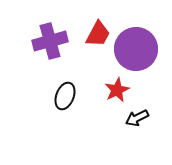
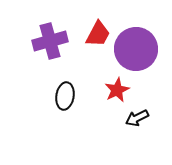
black ellipse: rotated 12 degrees counterclockwise
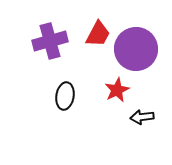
black arrow: moved 5 px right, 1 px up; rotated 20 degrees clockwise
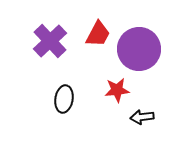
purple cross: rotated 28 degrees counterclockwise
purple circle: moved 3 px right
red star: rotated 20 degrees clockwise
black ellipse: moved 1 px left, 3 px down
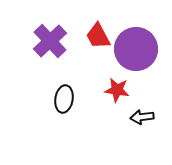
red trapezoid: moved 2 px down; rotated 124 degrees clockwise
purple circle: moved 3 px left
red star: rotated 15 degrees clockwise
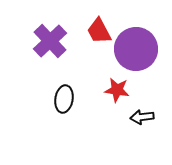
red trapezoid: moved 1 px right, 5 px up
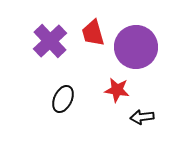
red trapezoid: moved 6 px left, 2 px down; rotated 12 degrees clockwise
purple circle: moved 2 px up
black ellipse: moved 1 px left; rotated 16 degrees clockwise
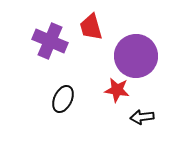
red trapezoid: moved 2 px left, 6 px up
purple cross: rotated 24 degrees counterclockwise
purple circle: moved 9 px down
